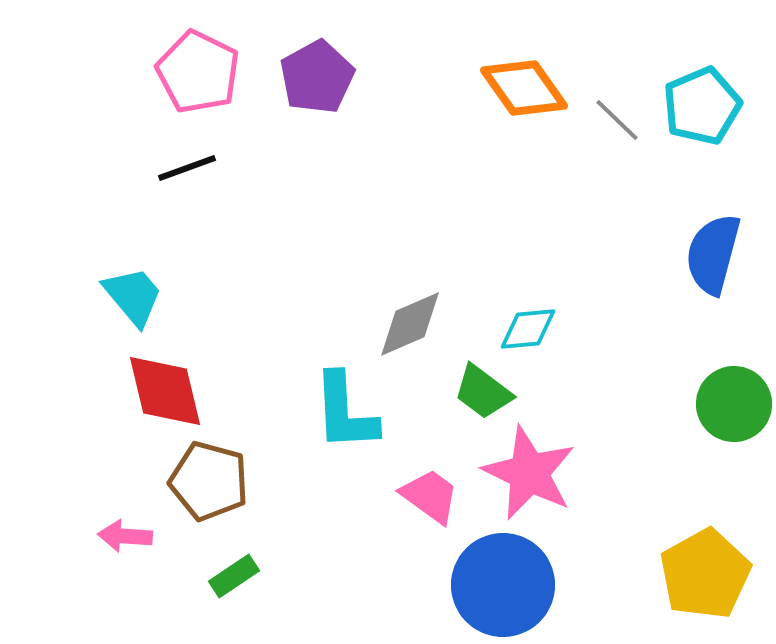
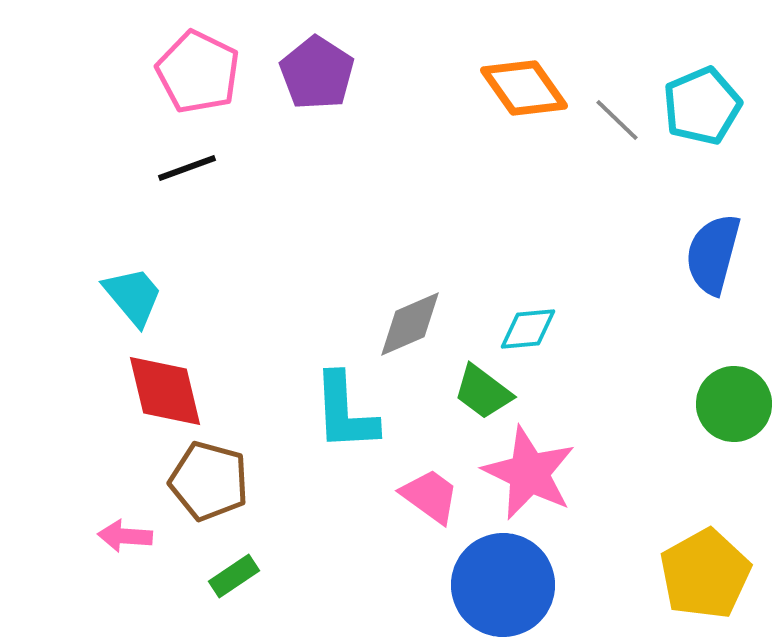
purple pentagon: moved 4 px up; rotated 10 degrees counterclockwise
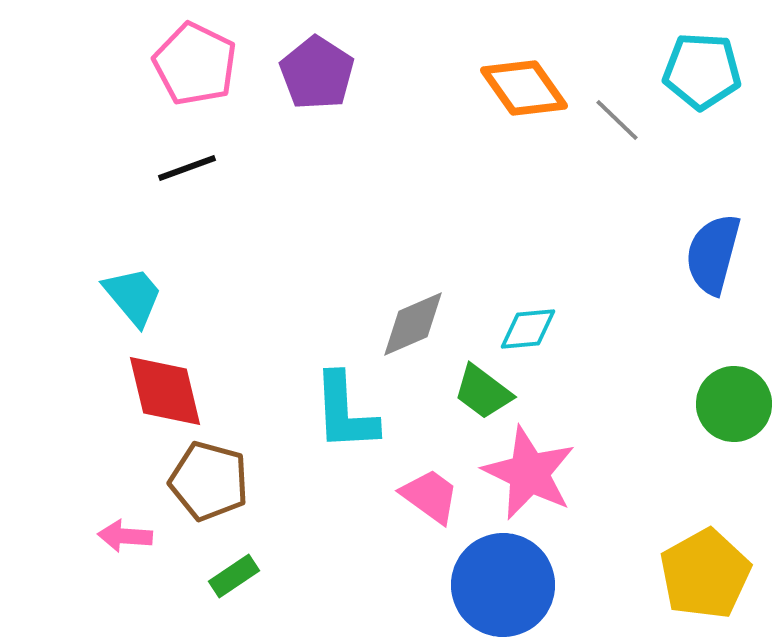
pink pentagon: moved 3 px left, 8 px up
cyan pentagon: moved 35 px up; rotated 26 degrees clockwise
gray diamond: moved 3 px right
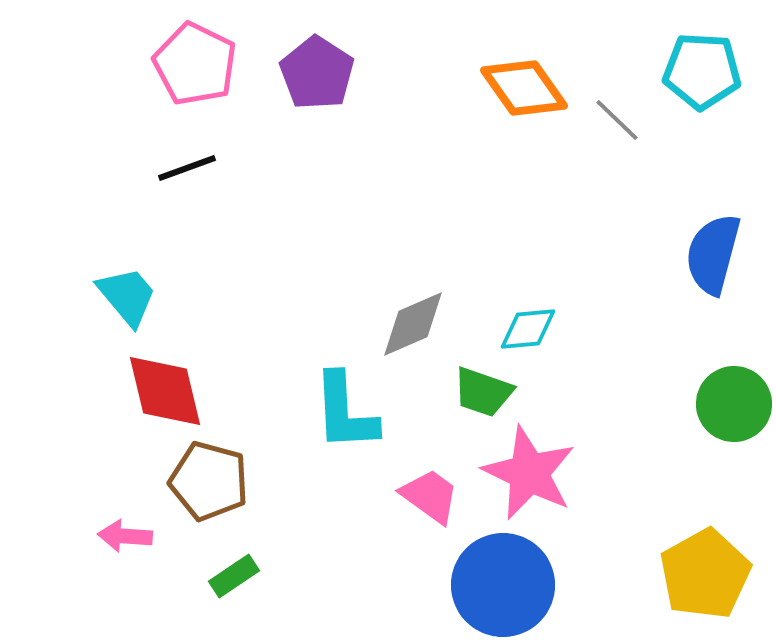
cyan trapezoid: moved 6 px left
green trapezoid: rotated 18 degrees counterclockwise
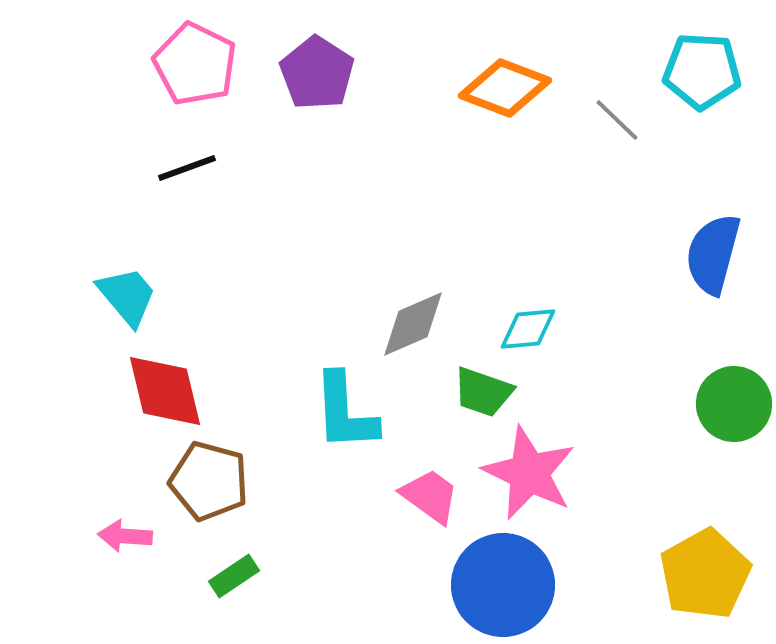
orange diamond: moved 19 px left; rotated 34 degrees counterclockwise
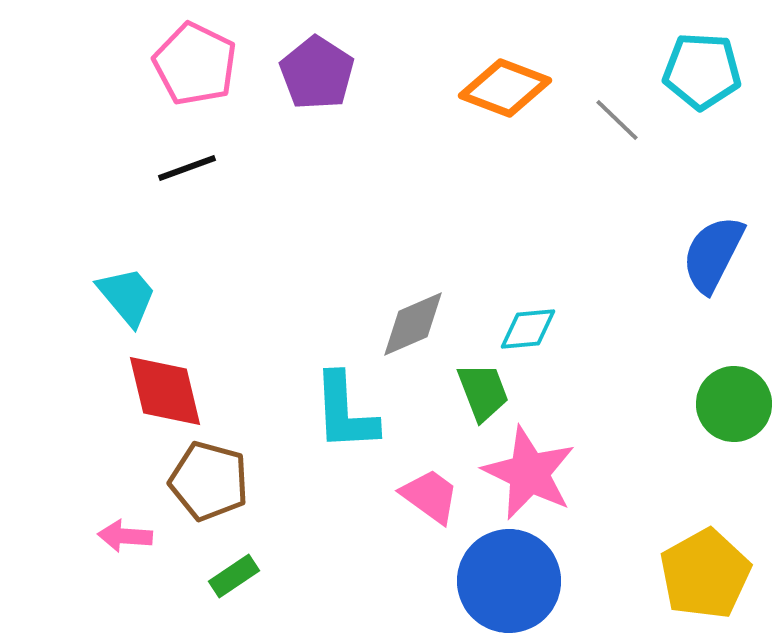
blue semicircle: rotated 12 degrees clockwise
green trapezoid: rotated 130 degrees counterclockwise
blue circle: moved 6 px right, 4 px up
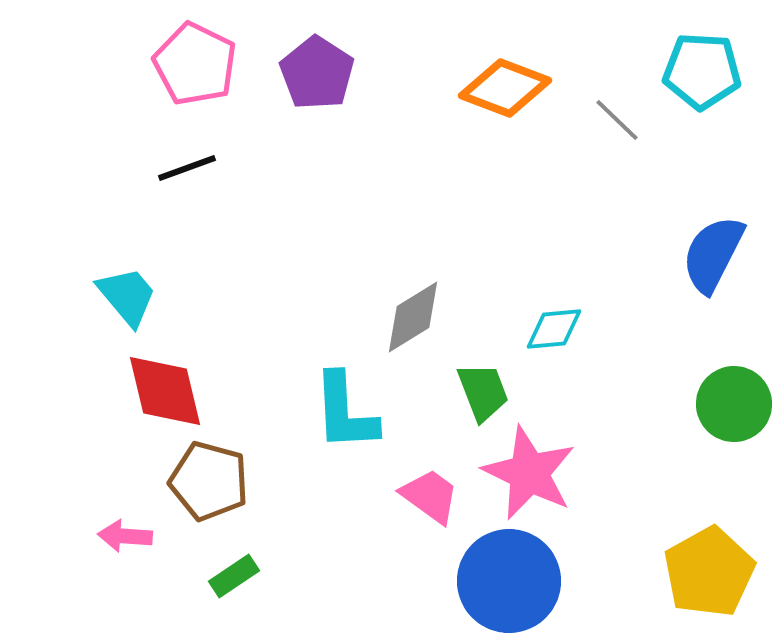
gray diamond: moved 7 px up; rotated 8 degrees counterclockwise
cyan diamond: moved 26 px right
yellow pentagon: moved 4 px right, 2 px up
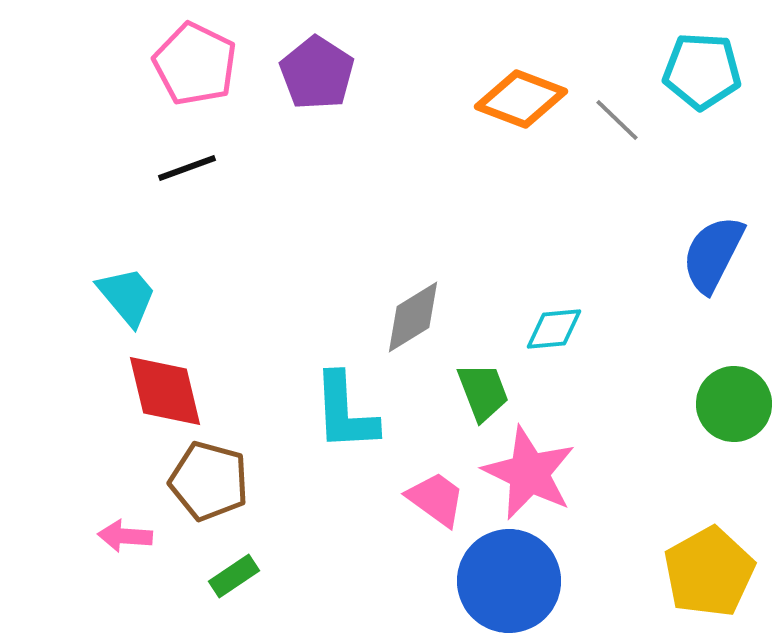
orange diamond: moved 16 px right, 11 px down
pink trapezoid: moved 6 px right, 3 px down
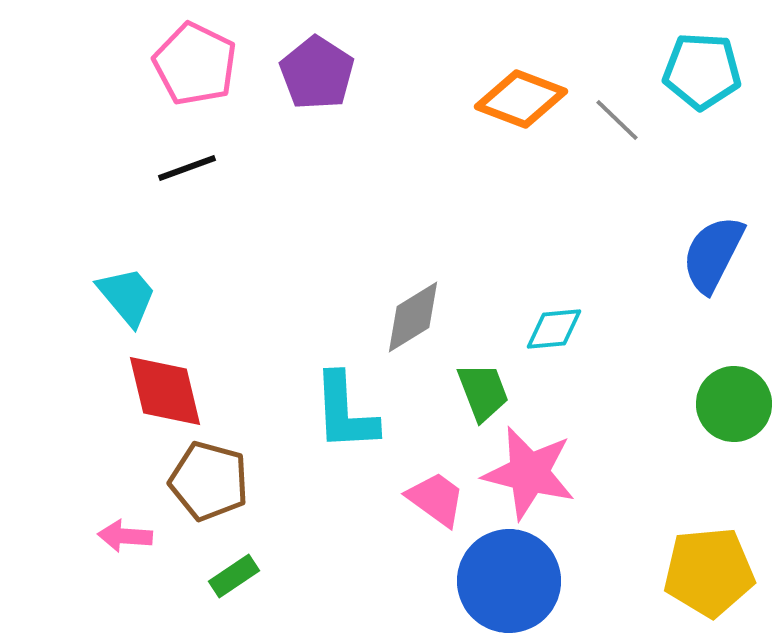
pink star: rotated 12 degrees counterclockwise
yellow pentagon: rotated 24 degrees clockwise
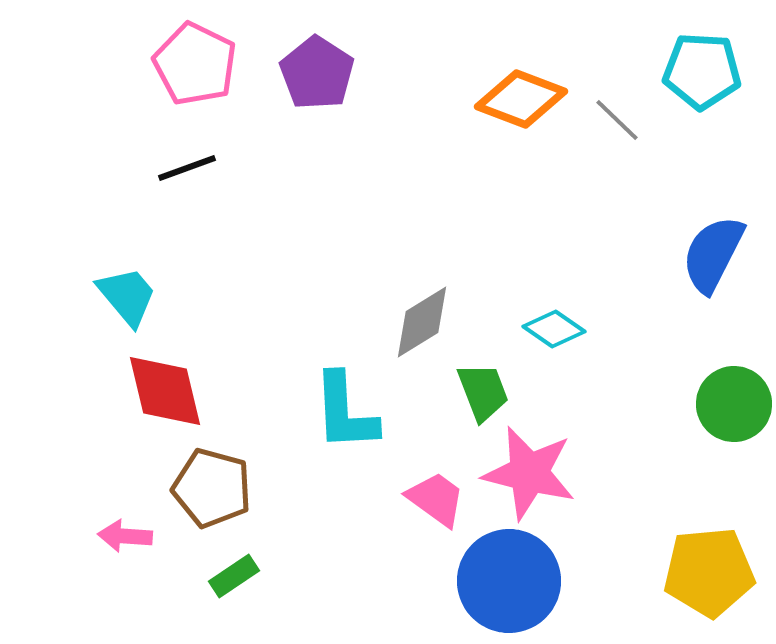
gray diamond: moved 9 px right, 5 px down
cyan diamond: rotated 40 degrees clockwise
brown pentagon: moved 3 px right, 7 px down
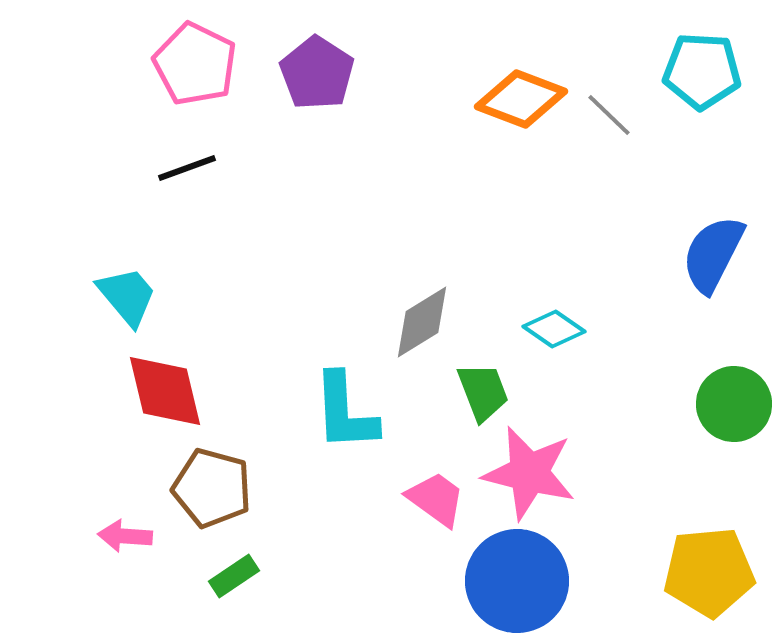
gray line: moved 8 px left, 5 px up
blue circle: moved 8 px right
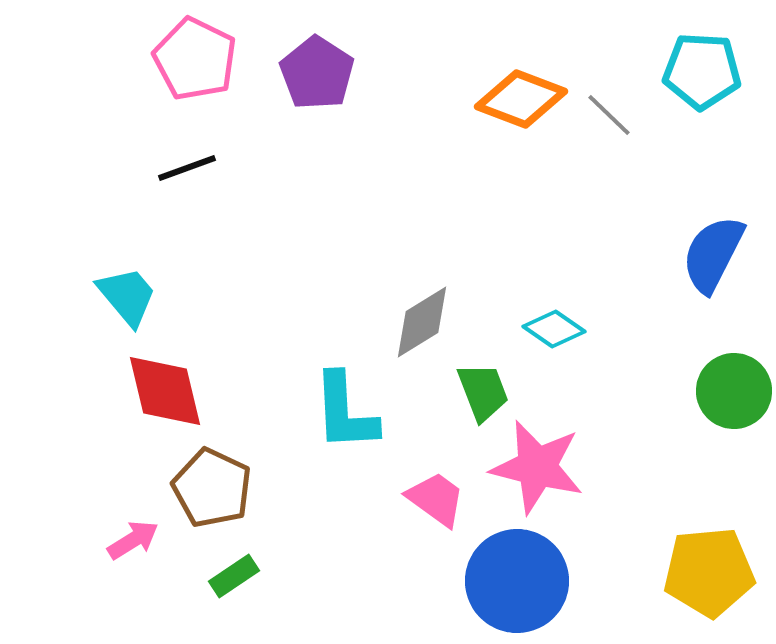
pink pentagon: moved 5 px up
green circle: moved 13 px up
pink star: moved 8 px right, 6 px up
brown pentagon: rotated 10 degrees clockwise
pink arrow: moved 8 px right, 4 px down; rotated 144 degrees clockwise
